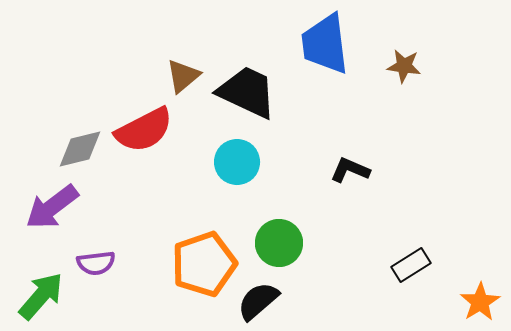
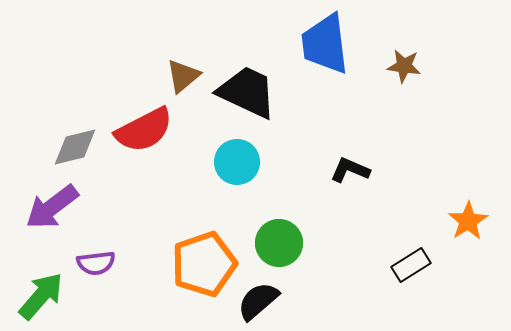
gray diamond: moved 5 px left, 2 px up
orange star: moved 12 px left, 81 px up
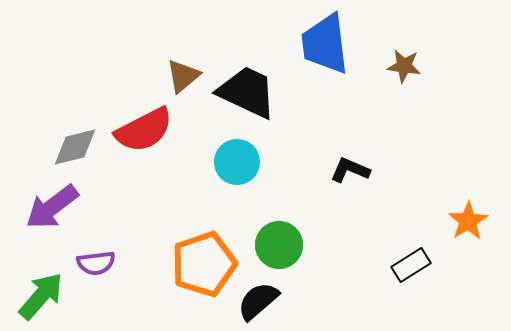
green circle: moved 2 px down
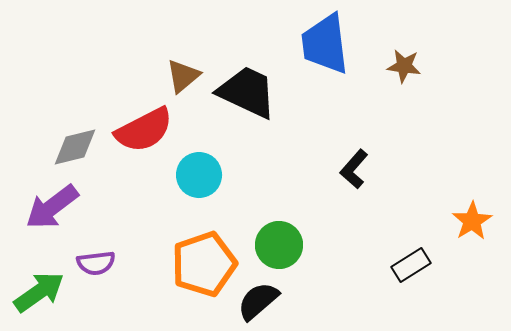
cyan circle: moved 38 px left, 13 px down
black L-shape: moved 4 px right, 1 px up; rotated 72 degrees counterclockwise
orange star: moved 4 px right
green arrow: moved 2 px left, 4 px up; rotated 14 degrees clockwise
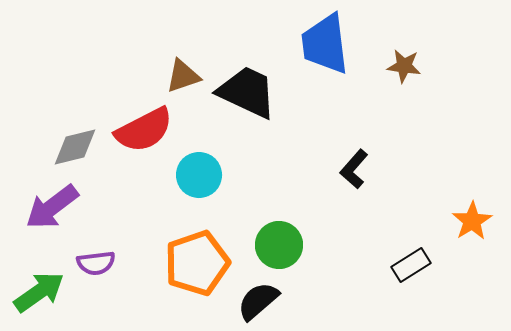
brown triangle: rotated 21 degrees clockwise
orange pentagon: moved 7 px left, 1 px up
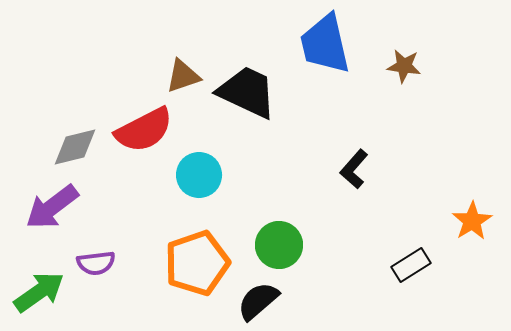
blue trapezoid: rotated 6 degrees counterclockwise
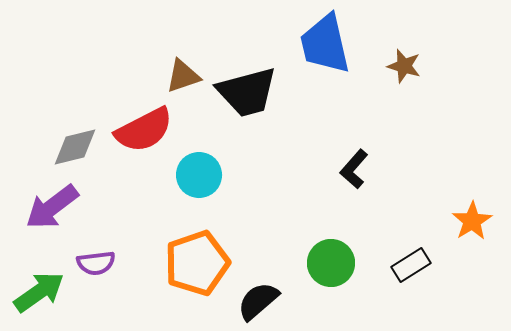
brown star: rotated 8 degrees clockwise
black trapezoid: rotated 140 degrees clockwise
green circle: moved 52 px right, 18 px down
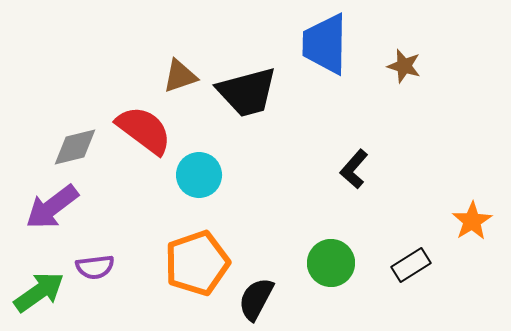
blue trapezoid: rotated 14 degrees clockwise
brown triangle: moved 3 px left
red semicircle: rotated 116 degrees counterclockwise
purple semicircle: moved 1 px left, 4 px down
black semicircle: moved 2 px left, 2 px up; rotated 21 degrees counterclockwise
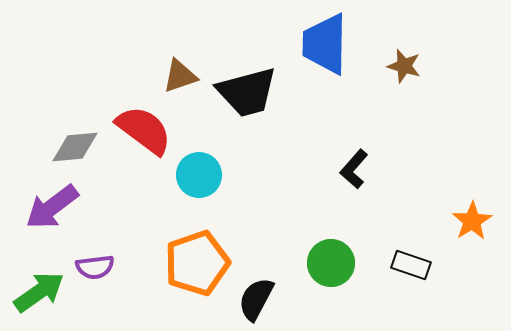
gray diamond: rotated 9 degrees clockwise
black rectangle: rotated 51 degrees clockwise
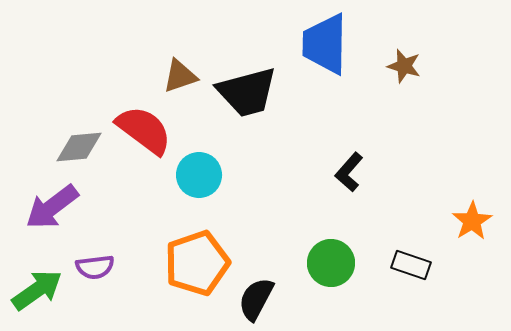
gray diamond: moved 4 px right
black L-shape: moved 5 px left, 3 px down
green arrow: moved 2 px left, 2 px up
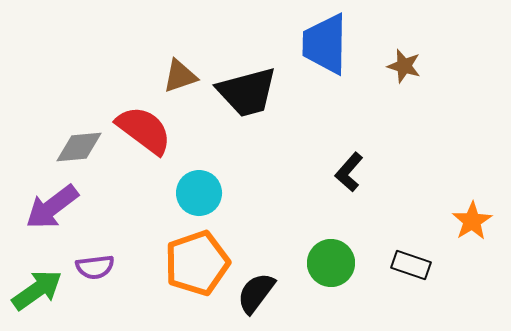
cyan circle: moved 18 px down
black semicircle: moved 6 px up; rotated 9 degrees clockwise
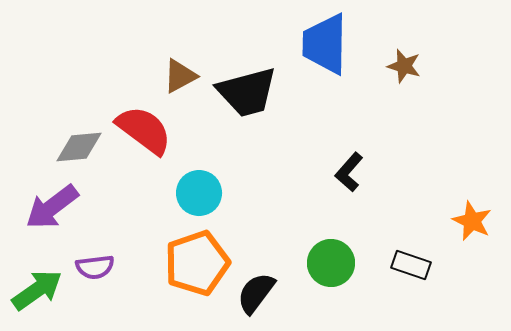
brown triangle: rotated 9 degrees counterclockwise
orange star: rotated 15 degrees counterclockwise
